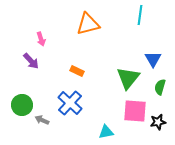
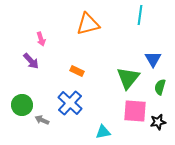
cyan triangle: moved 3 px left
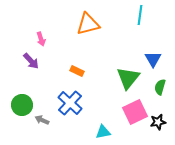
pink square: moved 1 px down; rotated 30 degrees counterclockwise
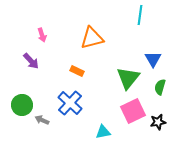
orange triangle: moved 4 px right, 14 px down
pink arrow: moved 1 px right, 4 px up
pink square: moved 2 px left, 1 px up
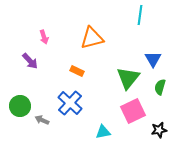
pink arrow: moved 2 px right, 2 px down
purple arrow: moved 1 px left
green circle: moved 2 px left, 1 px down
black star: moved 1 px right, 8 px down
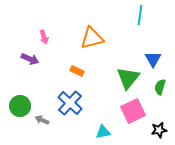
purple arrow: moved 2 px up; rotated 24 degrees counterclockwise
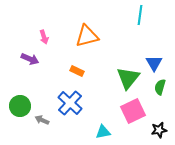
orange triangle: moved 5 px left, 2 px up
blue triangle: moved 1 px right, 4 px down
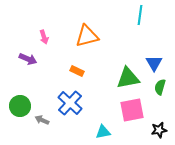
purple arrow: moved 2 px left
green triangle: rotated 40 degrees clockwise
pink square: moved 1 px left, 1 px up; rotated 15 degrees clockwise
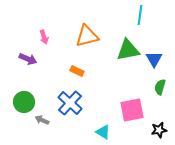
blue triangle: moved 4 px up
green triangle: moved 28 px up
green circle: moved 4 px right, 4 px up
cyan triangle: rotated 42 degrees clockwise
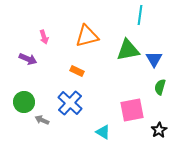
black star: rotated 21 degrees counterclockwise
